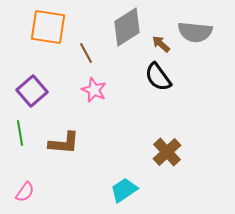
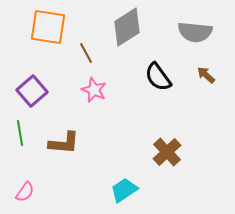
brown arrow: moved 45 px right, 31 px down
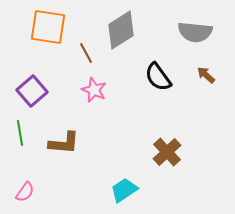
gray diamond: moved 6 px left, 3 px down
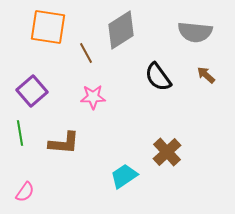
pink star: moved 1 px left, 7 px down; rotated 25 degrees counterclockwise
cyan trapezoid: moved 14 px up
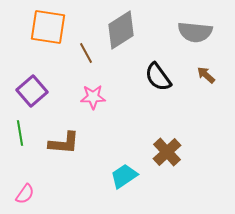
pink semicircle: moved 2 px down
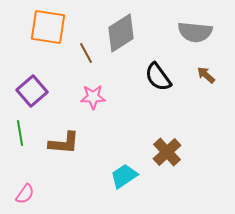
gray diamond: moved 3 px down
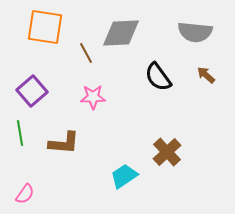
orange square: moved 3 px left
gray diamond: rotated 30 degrees clockwise
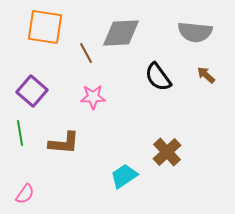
purple square: rotated 8 degrees counterclockwise
